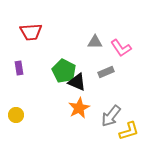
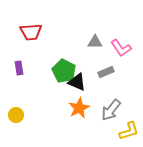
gray arrow: moved 6 px up
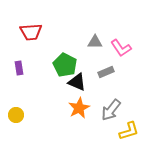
green pentagon: moved 1 px right, 6 px up
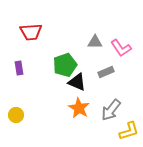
green pentagon: rotated 25 degrees clockwise
orange star: rotated 15 degrees counterclockwise
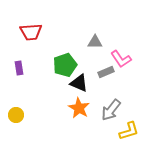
pink L-shape: moved 11 px down
black triangle: moved 2 px right, 1 px down
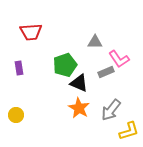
pink L-shape: moved 2 px left
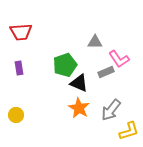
red trapezoid: moved 10 px left
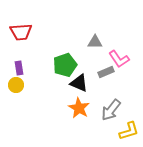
yellow circle: moved 30 px up
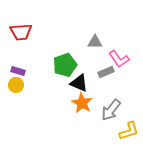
purple rectangle: moved 1 px left, 3 px down; rotated 64 degrees counterclockwise
orange star: moved 3 px right, 5 px up
